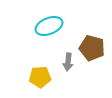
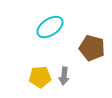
cyan ellipse: moved 1 px right, 1 px down; rotated 12 degrees counterclockwise
gray arrow: moved 4 px left, 14 px down
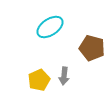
yellow pentagon: moved 1 px left, 3 px down; rotated 20 degrees counterclockwise
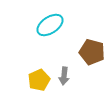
cyan ellipse: moved 2 px up
brown pentagon: moved 4 px down
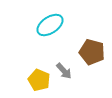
gray arrow: moved 5 px up; rotated 48 degrees counterclockwise
yellow pentagon: rotated 25 degrees counterclockwise
